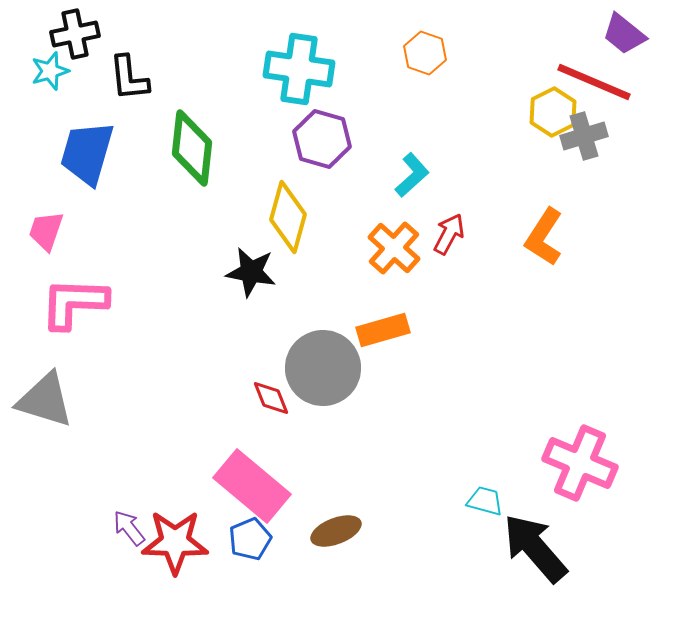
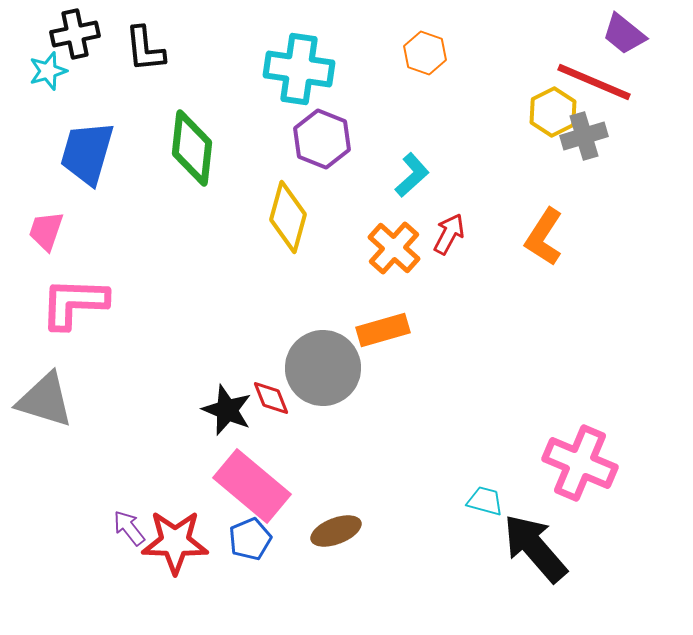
cyan star: moved 2 px left
black L-shape: moved 16 px right, 29 px up
purple hexagon: rotated 6 degrees clockwise
black star: moved 24 px left, 138 px down; rotated 12 degrees clockwise
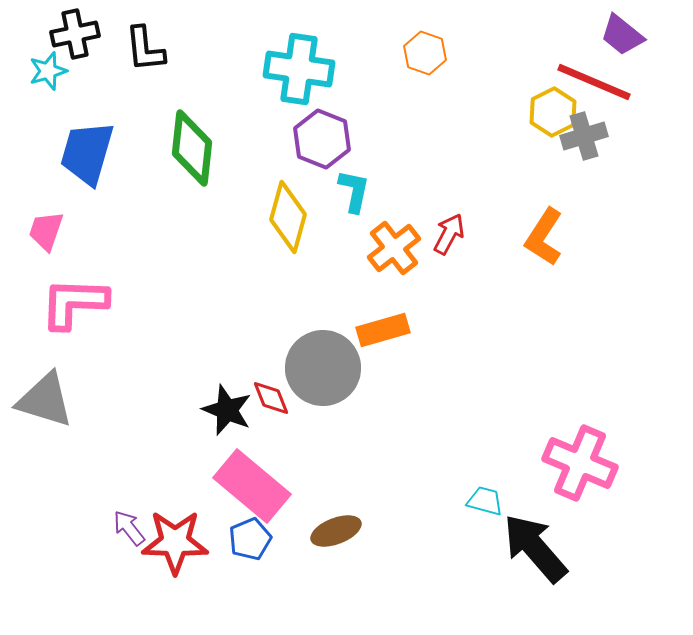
purple trapezoid: moved 2 px left, 1 px down
cyan L-shape: moved 58 px left, 16 px down; rotated 36 degrees counterclockwise
orange cross: rotated 10 degrees clockwise
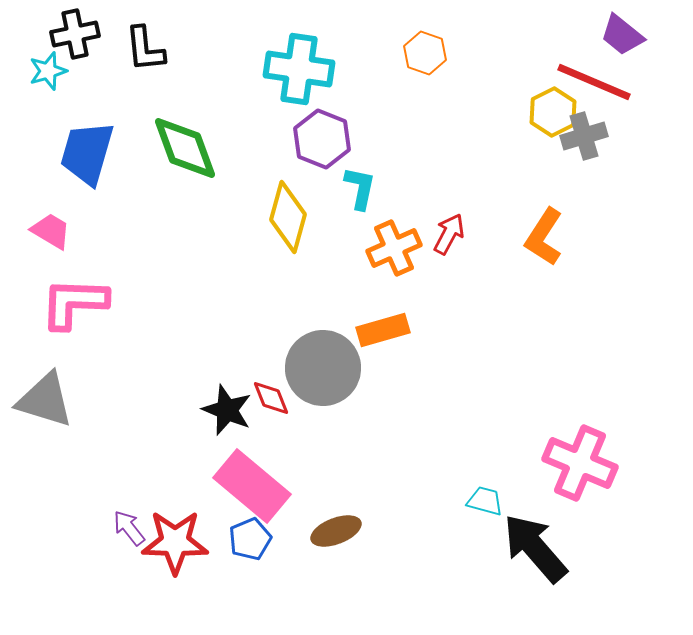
green diamond: moved 7 px left; rotated 26 degrees counterclockwise
cyan L-shape: moved 6 px right, 3 px up
pink trapezoid: moved 5 px right; rotated 102 degrees clockwise
orange cross: rotated 14 degrees clockwise
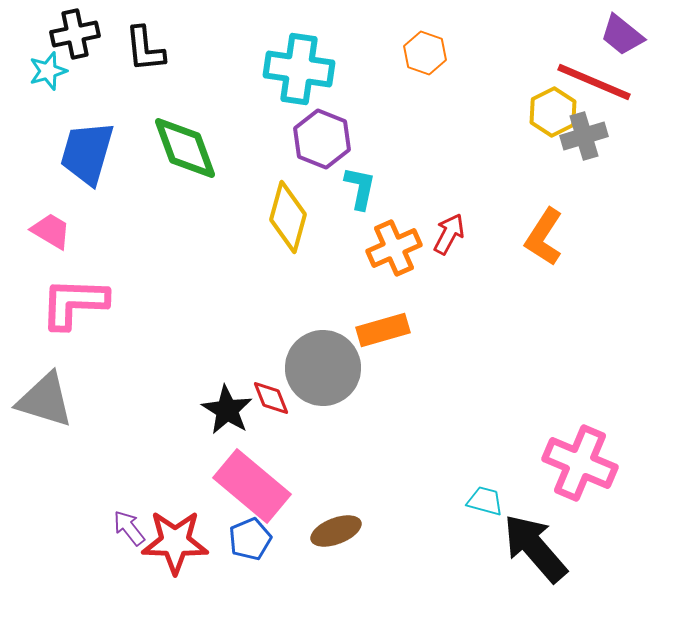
black star: rotated 9 degrees clockwise
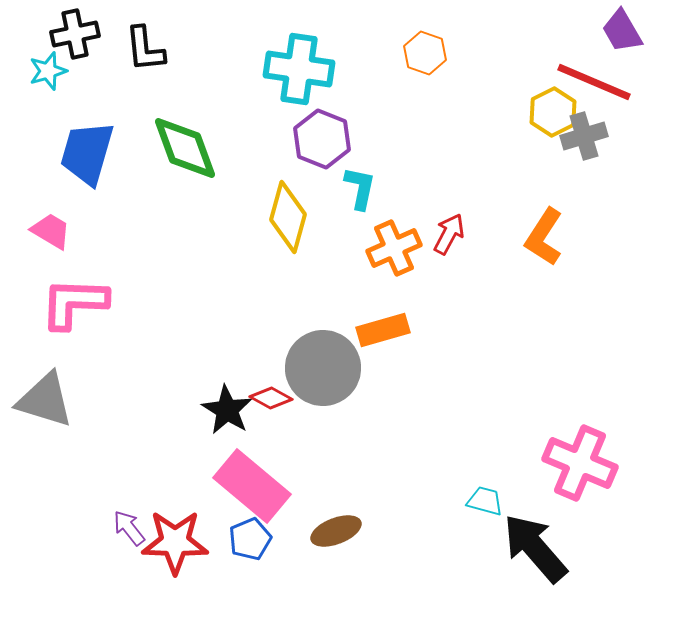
purple trapezoid: moved 4 px up; rotated 21 degrees clockwise
red diamond: rotated 39 degrees counterclockwise
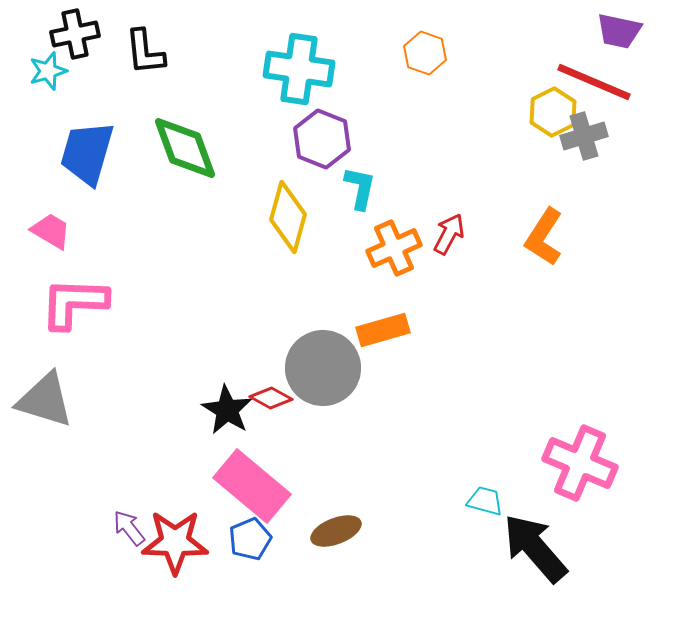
purple trapezoid: moved 3 px left; rotated 48 degrees counterclockwise
black L-shape: moved 3 px down
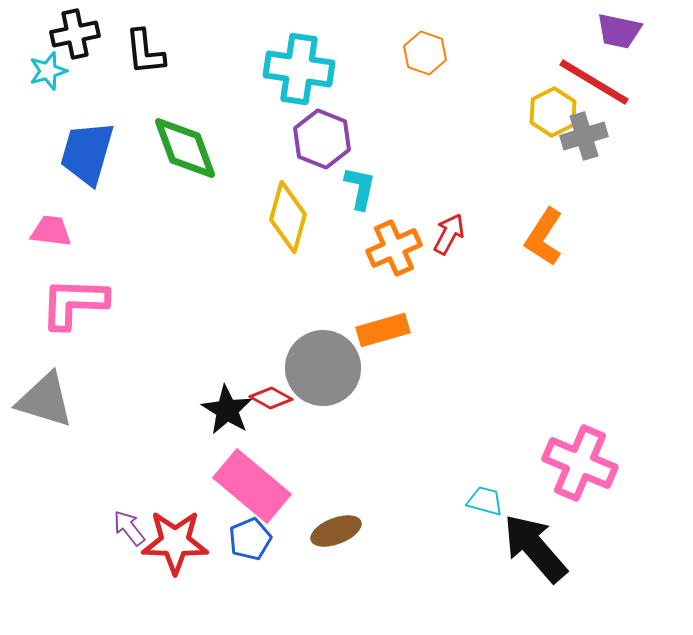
red line: rotated 8 degrees clockwise
pink trapezoid: rotated 24 degrees counterclockwise
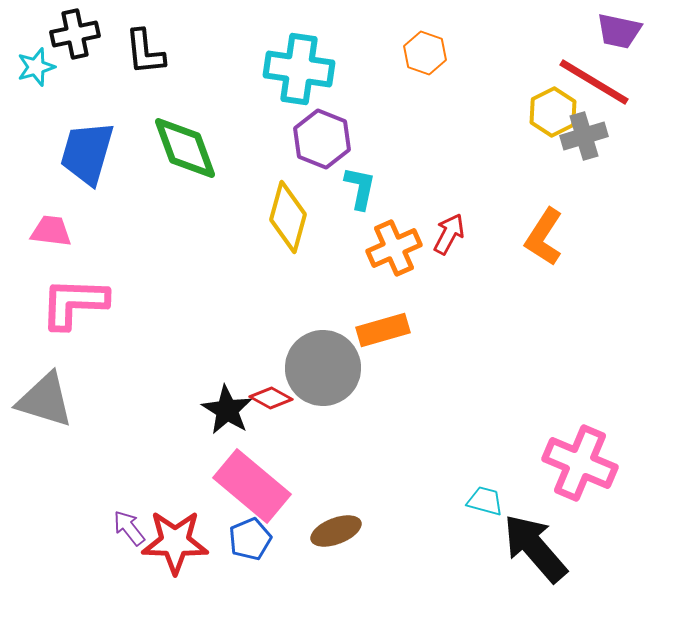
cyan star: moved 12 px left, 4 px up
